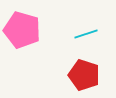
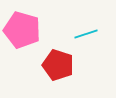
red pentagon: moved 26 px left, 10 px up
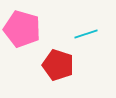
pink pentagon: moved 1 px up
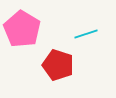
pink pentagon: rotated 15 degrees clockwise
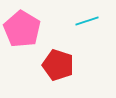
cyan line: moved 1 px right, 13 px up
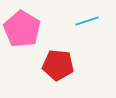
red pentagon: rotated 12 degrees counterclockwise
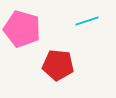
pink pentagon: rotated 15 degrees counterclockwise
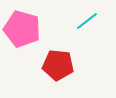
cyan line: rotated 20 degrees counterclockwise
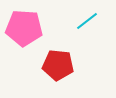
pink pentagon: moved 2 px right, 1 px up; rotated 12 degrees counterclockwise
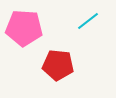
cyan line: moved 1 px right
